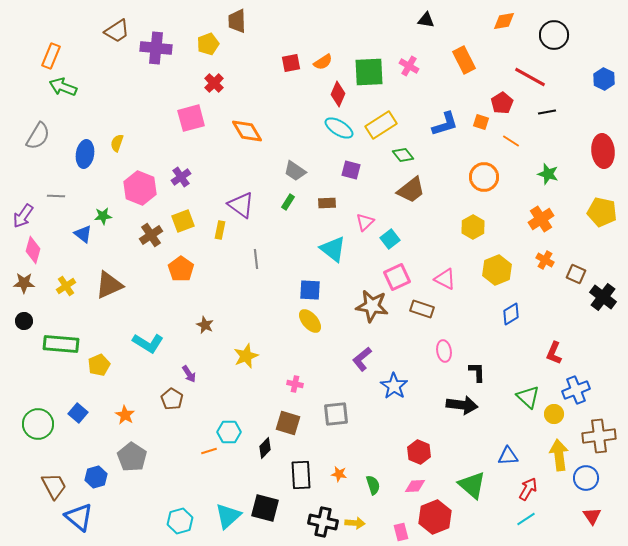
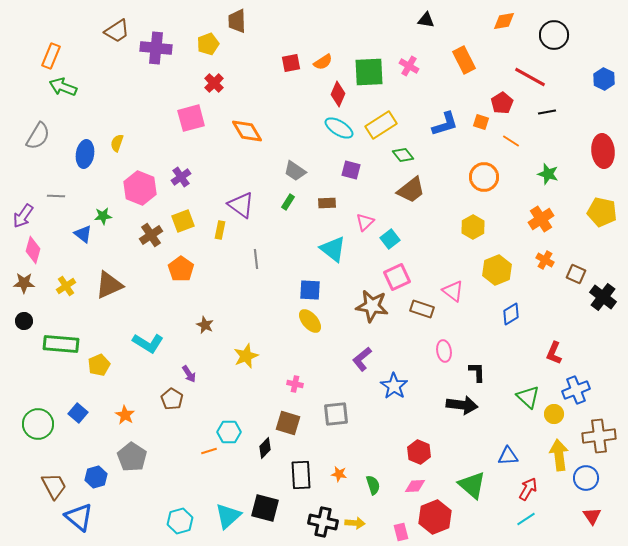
pink triangle at (445, 279): moved 8 px right, 12 px down; rotated 10 degrees clockwise
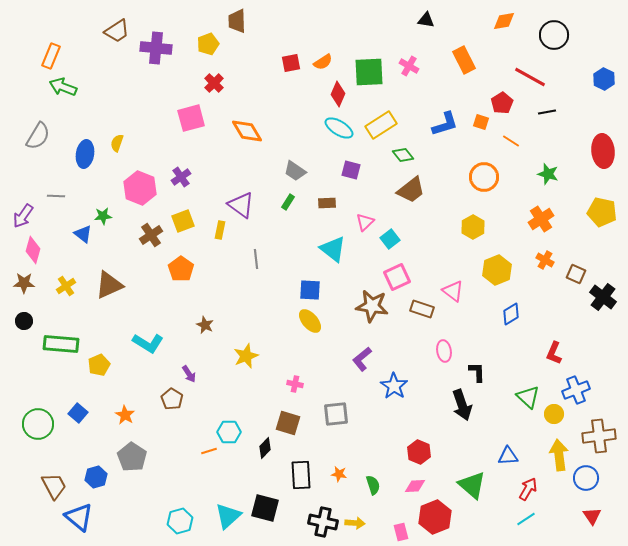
black arrow at (462, 405): rotated 64 degrees clockwise
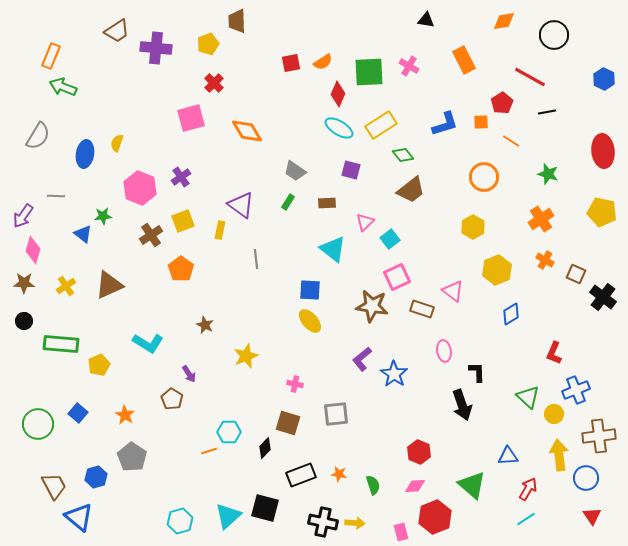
orange square at (481, 122): rotated 21 degrees counterclockwise
blue star at (394, 386): moved 12 px up
black rectangle at (301, 475): rotated 72 degrees clockwise
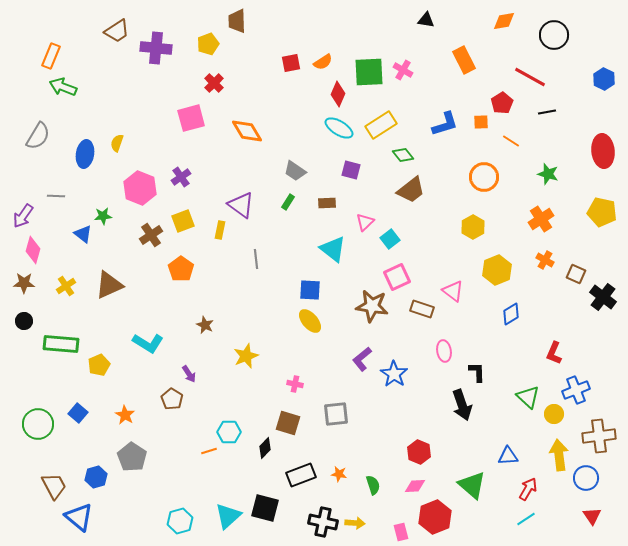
pink cross at (409, 66): moved 6 px left, 4 px down
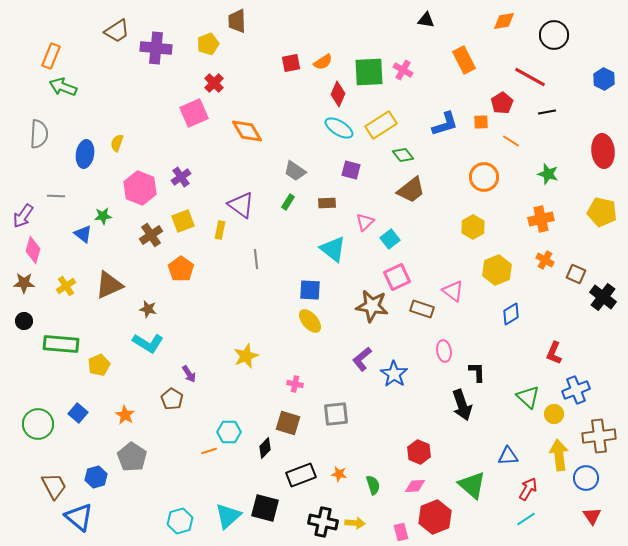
pink square at (191, 118): moved 3 px right, 5 px up; rotated 8 degrees counterclockwise
gray semicircle at (38, 136): moved 1 px right, 2 px up; rotated 28 degrees counterclockwise
orange cross at (541, 219): rotated 20 degrees clockwise
brown star at (205, 325): moved 57 px left, 16 px up; rotated 12 degrees counterclockwise
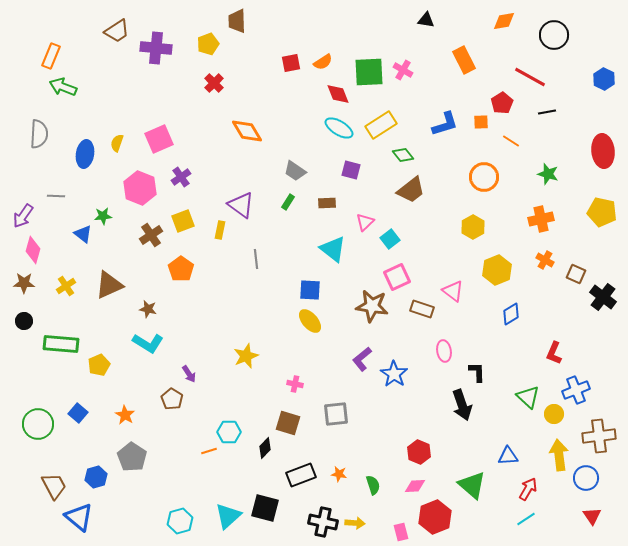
red diamond at (338, 94): rotated 45 degrees counterclockwise
pink square at (194, 113): moved 35 px left, 26 px down
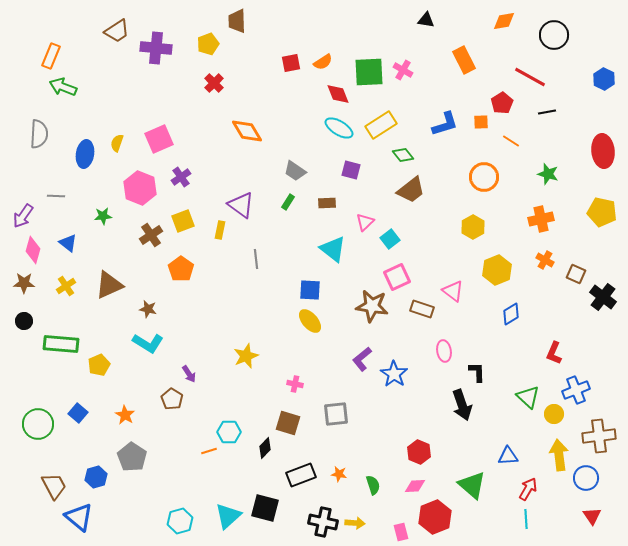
blue triangle at (83, 234): moved 15 px left, 9 px down
cyan line at (526, 519): rotated 60 degrees counterclockwise
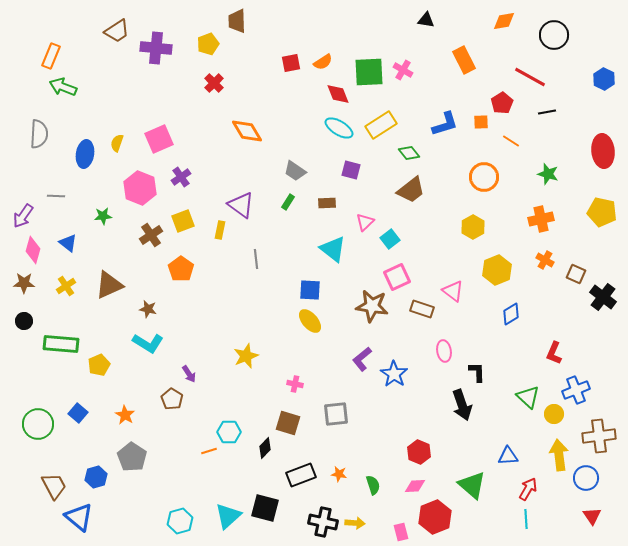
green diamond at (403, 155): moved 6 px right, 2 px up
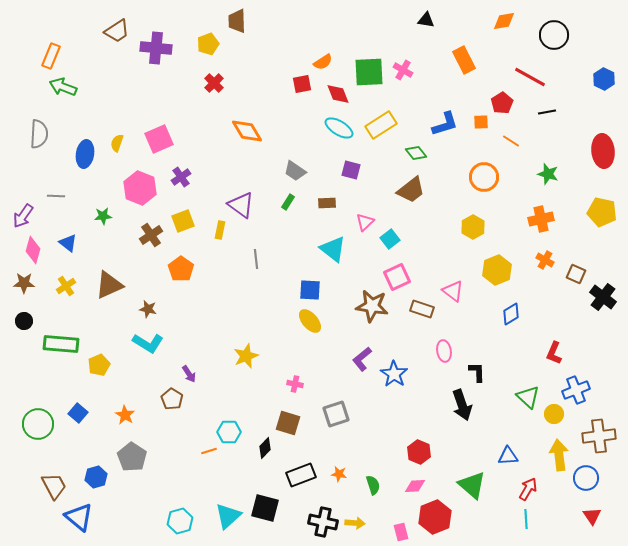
red square at (291, 63): moved 11 px right, 21 px down
green diamond at (409, 153): moved 7 px right
gray square at (336, 414): rotated 12 degrees counterclockwise
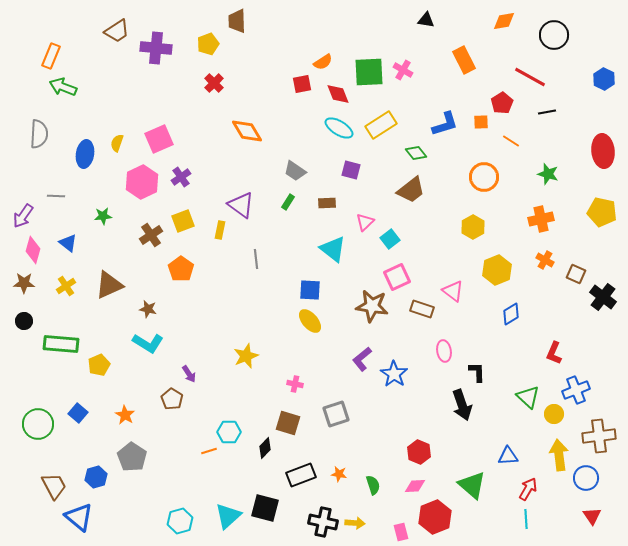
pink hexagon at (140, 188): moved 2 px right, 6 px up; rotated 12 degrees clockwise
